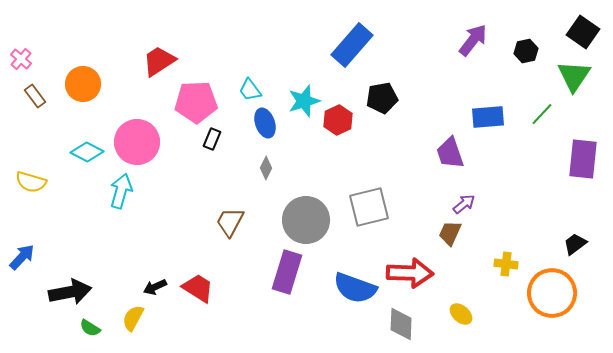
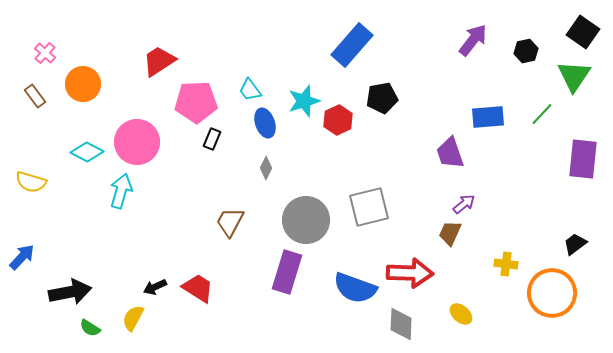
pink cross at (21, 59): moved 24 px right, 6 px up
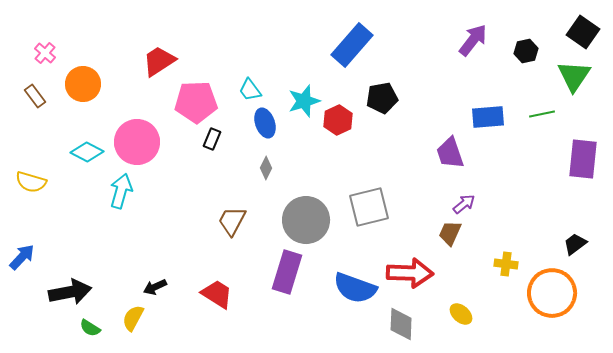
green line at (542, 114): rotated 35 degrees clockwise
brown trapezoid at (230, 222): moved 2 px right, 1 px up
red trapezoid at (198, 288): moved 19 px right, 6 px down
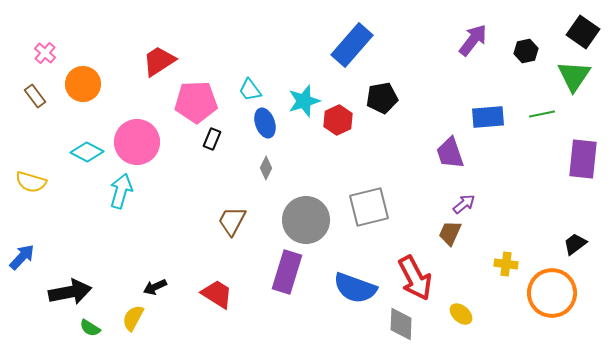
red arrow at (410, 273): moved 5 px right, 5 px down; rotated 60 degrees clockwise
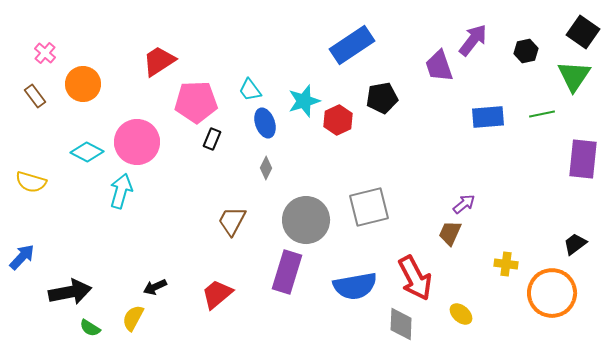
blue rectangle at (352, 45): rotated 15 degrees clockwise
purple trapezoid at (450, 153): moved 11 px left, 87 px up
blue semicircle at (355, 288): moved 2 px up; rotated 30 degrees counterclockwise
red trapezoid at (217, 294): rotated 72 degrees counterclockwise
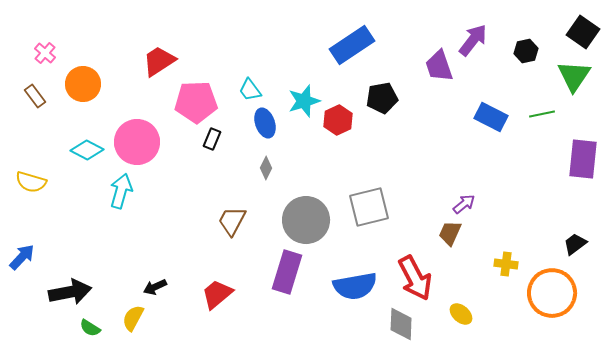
blue rectangle at (488, 117): moved 3 px right; rotated 32 degrees clockwise
cyan diamond at (87, 152): moved 2 px up
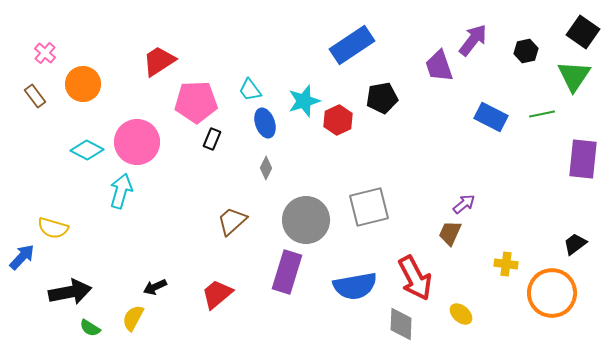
yellow semicircle at (31, 182): moved 22 px right, 46 px down
brown trapezoid at (232, 221): rotated 20 degrees clockwise
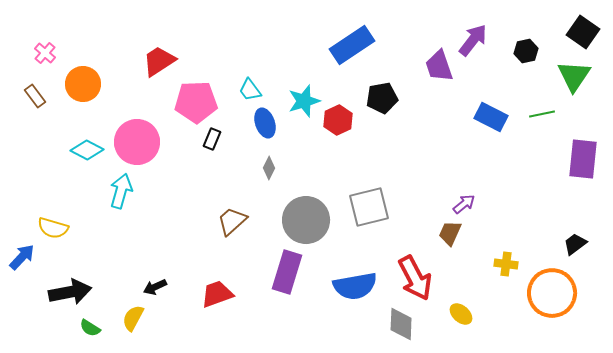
gray diamond at (266, 168): moved 3 px right
red trapezoid at (217, 294): rotated 20 degrees clockwise
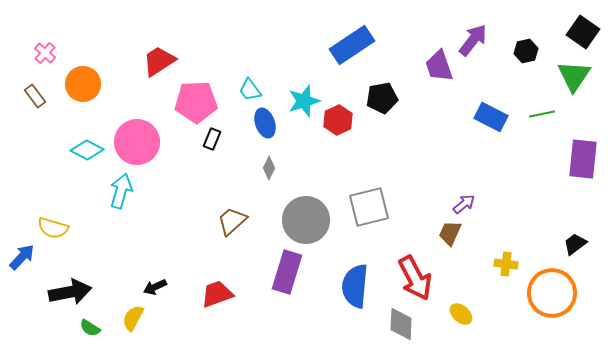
blue semicircle at (355, 286): rotated 105 degrees clockwise
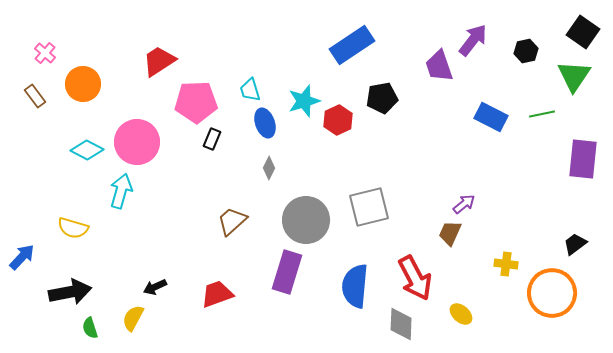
cyan trapezoid at (250, 90): rotated 20 degrees clockwise
yellow semicircle at (53, 228): moved 20 px right
green semicircle at (90, 328): rotated 40 degrees clockwise
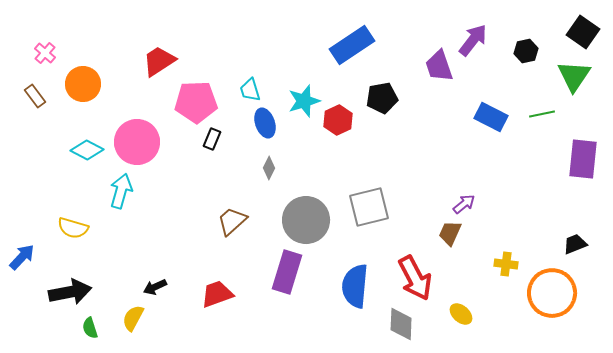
black trapezoid at (575, 244): rotated 15 degrees clockwise
